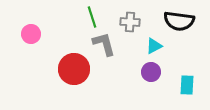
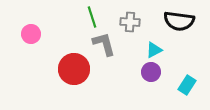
cyan triangle: moved 4 px down
cyan rectangle: rotated 30 degrees clockwise
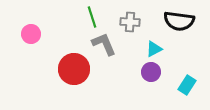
gray L-shape: rotated 8 degrees counterclockwise
cyan triangle: moved 1 px up
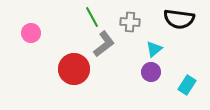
green line: rotated 10 degrees counterclockwise
black semicircle: moved 2 px up
pink circle: moved 1 px up
gray L-shape: rotated 76 degrees clockwise
cyan triangle: rotated 12 degrees counterclockwise
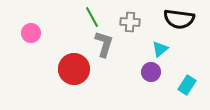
gray L-shape: rotated 36 degrees counterclockwise
cyan triangle: moved 6 px right
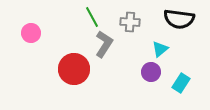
gray L-shape: rotated 16 degrees clockwise
cyan rectangle: moved 6 px left, 2 px up
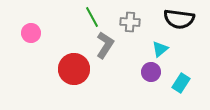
gray L-shape: moved 1 px right, 1 px down
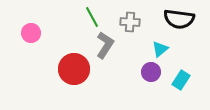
cyan rectangle: moved 3 px up
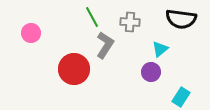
black semicircle: moved 2 px right
cyan rectangle: moved 17 px down
